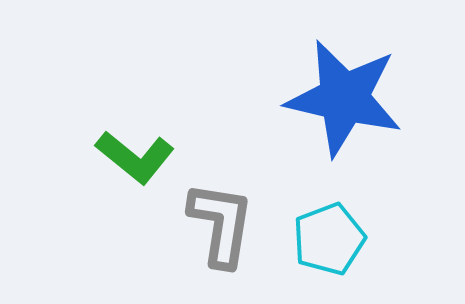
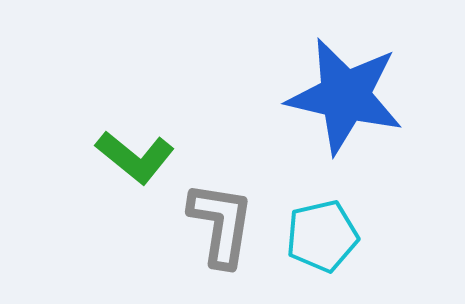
blue star: moved 1 px right, 2 px up
cyan pentagon: moved 7 px left, 3 px up; rotated 8 degrees clockwise
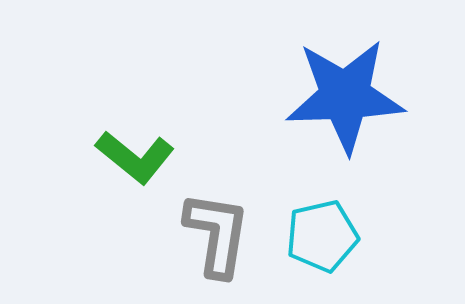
blue star: rotated 15 degrees counterclockwise
gray L-shape: moved 4 px left, 10 px down
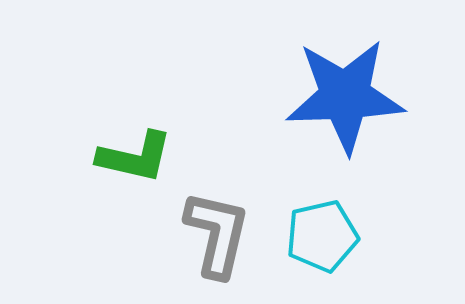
green L-shape: rotated 26 degrees counterclockwise
gray L-shape: rotated 4 degrees clockwise
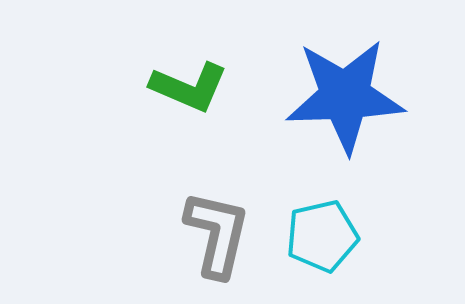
green L-shape: moved 54 px right, 70 px up; rotated 10 degrees clockwise
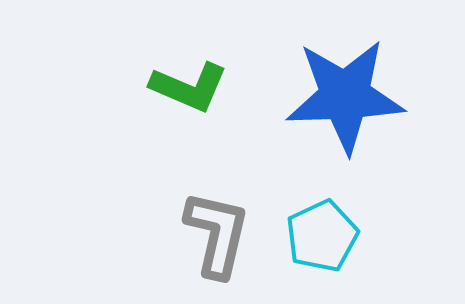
cyan pentagon: rotated 12 degrees counterclockwise
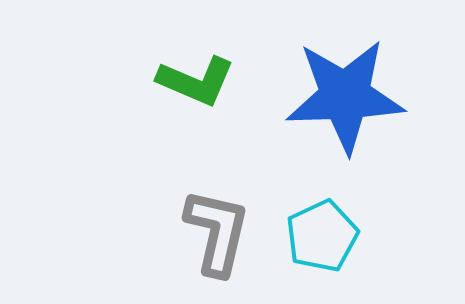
green L-shape: moved 7 px right, 6 px up
gray L-shape: moved 2 px up
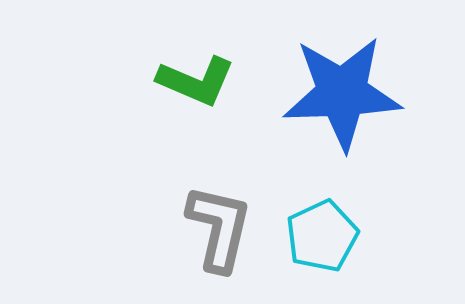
blue star: moved 3 px left, 3 px up
gray L-shape: moved 2 px right, 4 px up
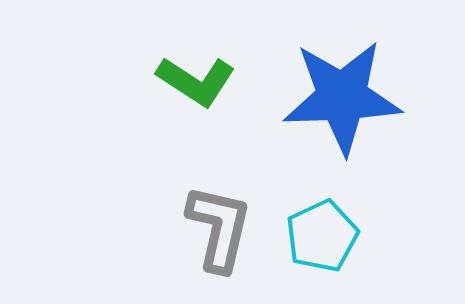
green L-shape: rotated 10 degrees clockwise
blue star: moved 4 px down
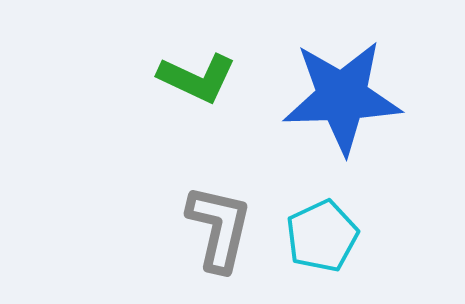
green L-shape: moved 1 px right, 3 px up; rotated 8 degrees counterclockwise
